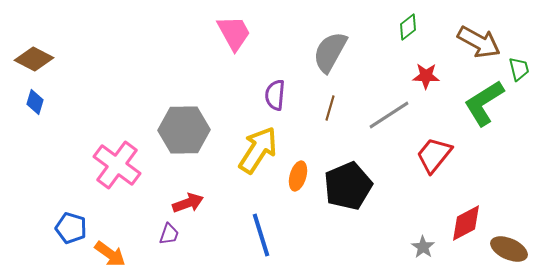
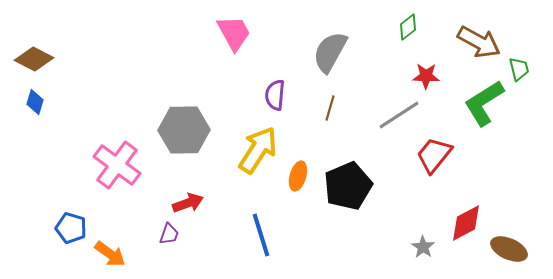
gray line: moved 10 px right
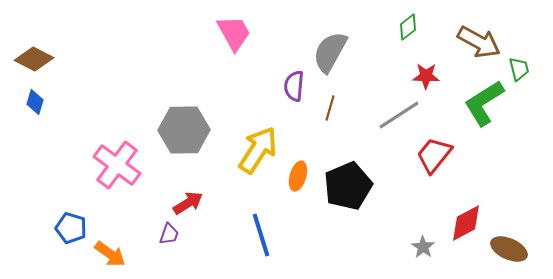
purple semicircle: moved 19 px right, 9 px up
red arrow: rotated 12 degrees counterclockwise
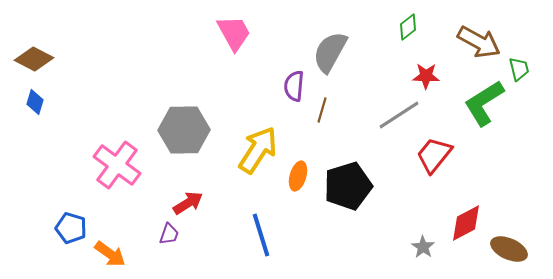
brown line: moved 8 px left, 2 px down
black pentagon: rotated 6 degrees clockwise
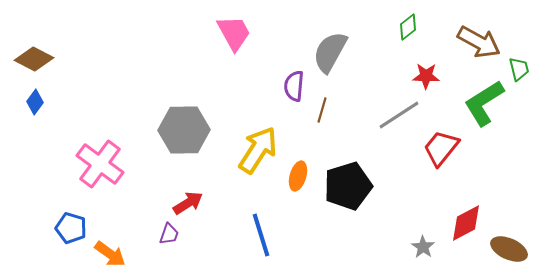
blue diamond: rotated 20 degrees clockwise
red trapezoid: moved 7 px right, 7 px up
pink cross: moved 17 px left, 1 px up
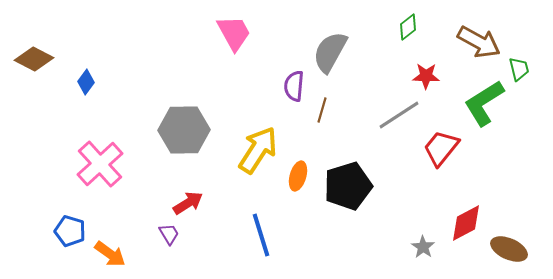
blue diamond: moved 51 px right, 20 px up
pink cross: rotated 12 degrees clockwise
blue pentagon: moved 1 px left, 3 px down
purple trapezoid: rotated 50 degrees counterclockwise
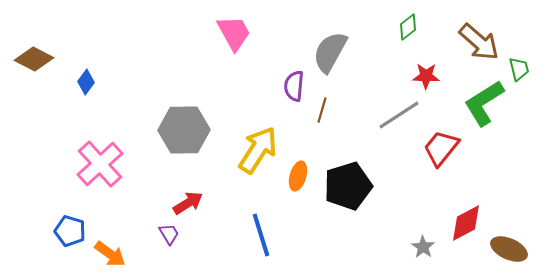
brown arrow: rotated 12 degrees clockwise
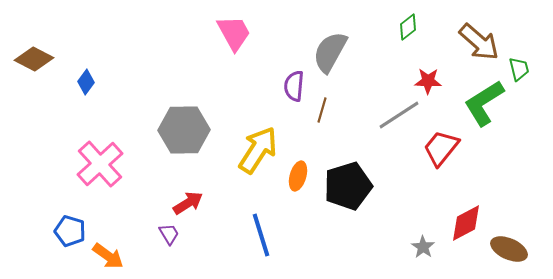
red star: moved 2 px right, 5 px down
orange arrow: moved 2 px left, 2 px down
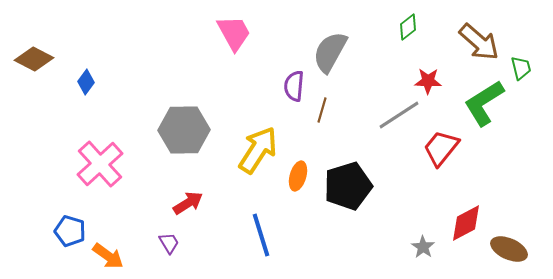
green trapezoid: moved 2 px right, 1 px up
purple trapezoid: moved 9 px down
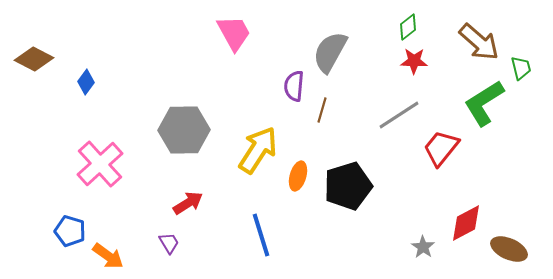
red star: moved 14 px left, 20 px up
